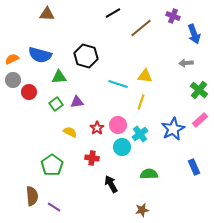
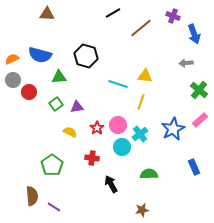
purple triangle: moved 5 px down
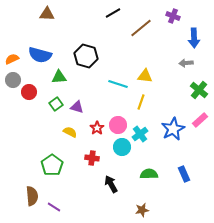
blue arrow: moved 4 px down; rotated 18 degrees clockwise
purple triangle: rotated 24 degrees clockwise
blue rectangle: moved 10 px left, 7 px down
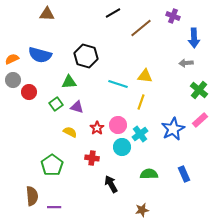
green triangle: moved 10 px right, 5 px down
purple line: rotated 32 degrees counterclockwise
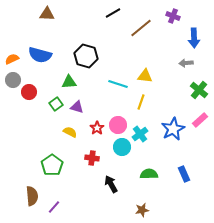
purple line: rotated 48 degrees counterclockwise
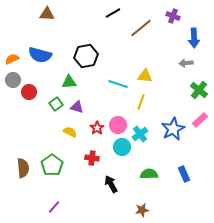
black hexagon: rotated 25 degrees counterclockwise
brown semicircle: moved 9 px left, 28 px up
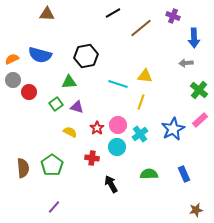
cyan circle: moved 5 px left
brown star: moved 54 px right
